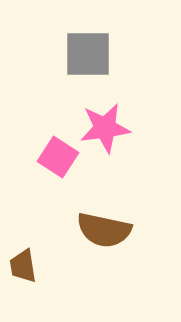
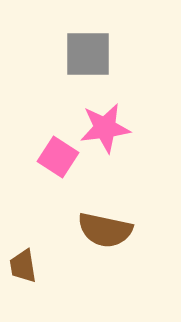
brown semicircle: moved 1 px right
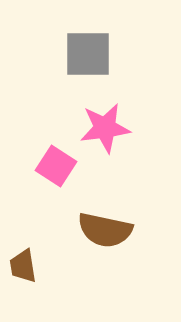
pink square: moved 2 px left, 9 px down
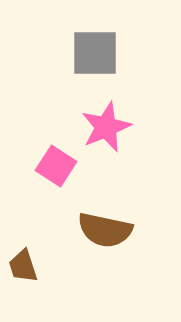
gray square: moved 7 px right, 1 px up
pink star: moved 1 px right, 1 px up; rotated 15 degrees counterclockwise
brown trapezoid: rotated 9 degrees counterclockwise
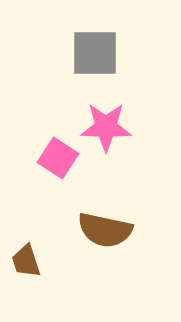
pink star: rotated 24 degrees clockwise
pink square: moved 2 px right, 8 px up
brown trapezoid: moved 3 px right, 5 px up
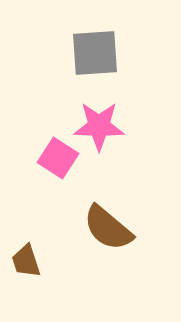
gray square: rotated 4 degrees counterclockwise
pink star: moved 7 px left, 1 px up
brown semicircle: moved 3 px right, 2 px up; rotated 28 degrees clockwise
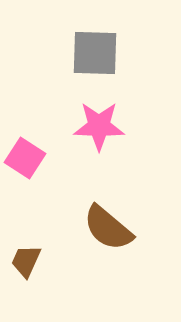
gray square: rotated 6 degrees clockwise
pink square: moved 33 px left
brown trapezoid: rotated 42 degrees clockwise
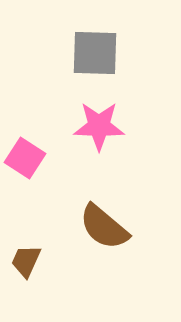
brown semicircle: moved 4 px left, 1 px up
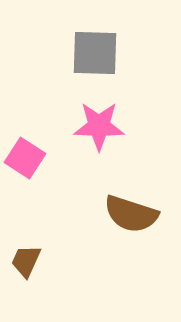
brown semicircle: moved 27 px right, 13 px up; rotated 22 degrees counterclockwise
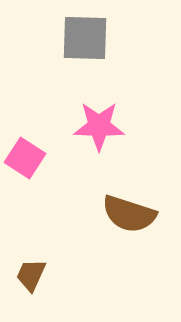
gray square: moved 10 px left, 15 px up
brown semicircle: moved 2 px left
brown trapezoid: moved 5 px right, 14 px down
